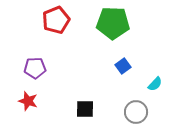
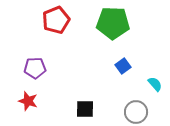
cyan semicircle: rotated 84 degrees counterclockwise
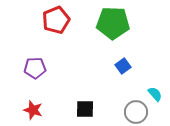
cyan semicircle: moved 10 px down
red star: moved 5 px right, 9 px down
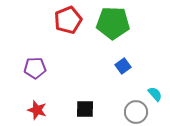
red pentagon: moved 12 px right
red star: moved 4 px right
